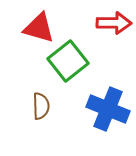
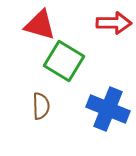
red triangle: moved 1 px right, 3 px up
green square: moved 4 px left; rotated 21 degrees counterclockwise
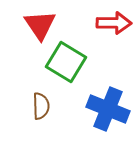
red triangle: rotated 40 degrees clockwise
green square: moved 2 px right, 1 px down
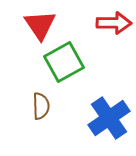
green square: moved 2 px left; rotated 30 degrees clockwise
blue cross: moved 1 px right, 9 px down; rotated 33 degrees clockwise
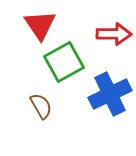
red arrow: moved 11 px down
brown semicircle: rotated 28 degrees counterclockwise
blue cross: moved 1 px right, 24 px up; rotated 9 degrees clockwise
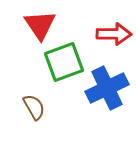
green square: rotated 9 degrees clockwise
blue cross: moved 3 px left, 6 px up
brown semicircle: moved 7 px left, 1 px down
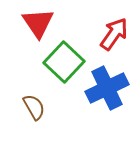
red triangle: moved 2 px left, 2 px up
red arrow: rotated 56 degrees counterclockwise
green square: rotated 27 degrees counterclockwise
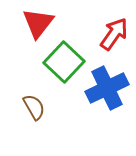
red triangle: rotated 12 degrees clockwise
